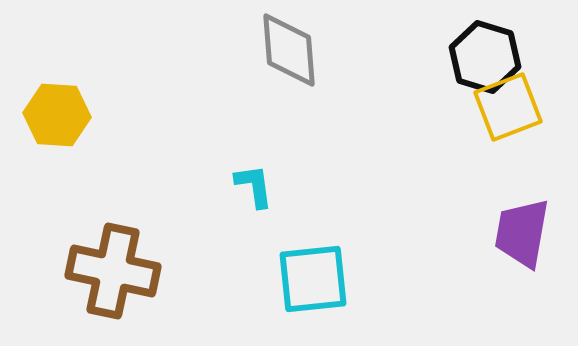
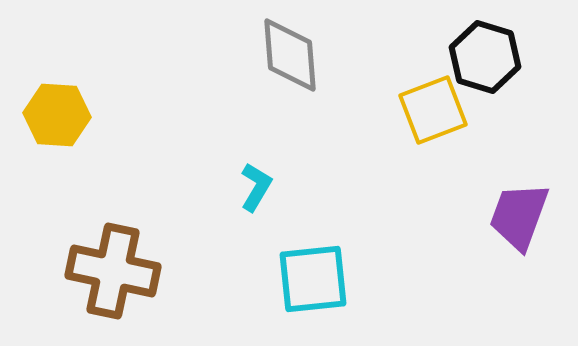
gray diamond: moved 1 px right, 5 px down
yellow square: moved 75 px left, 3 px down
cyan L-shape: moved 2 px right, 1 px down; rotated 39 degrees clockwise
purple trapezoid: moved 3 px left, 17 px up; rotated 10 degrees clockwise
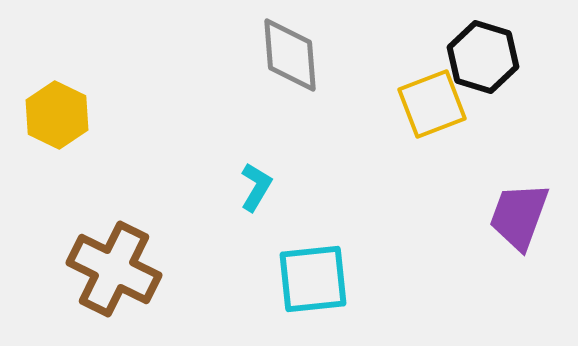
black hexagon: moved 2 px left
yellow square: moved 1 px left, 6 px up
yellow hexagon: rotated 22 degrees clockwise
brown cross: moved 1 px right, 2 px up; rotated 14 degrees clockwise
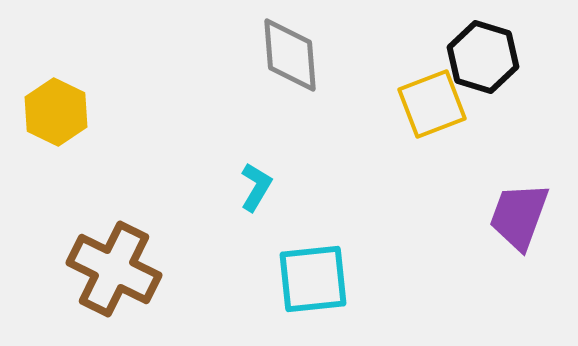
yellow hexagon: moved 1 px left, 3 px up
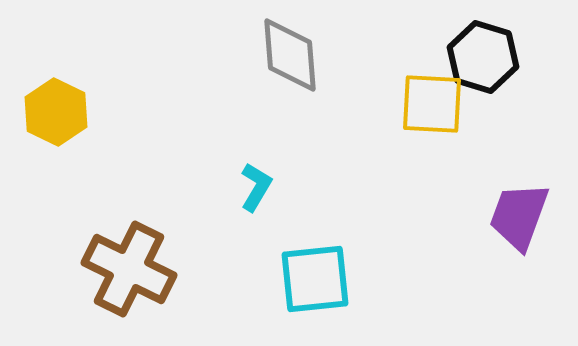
yellow square: rotated 24 degrees clockwise
brown cross: moved 15 px right
cyan square: moved 2 px right
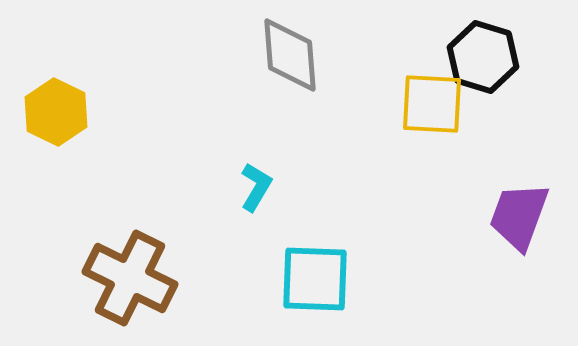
brown cross: moved 1 px right, 9 px down
cyan square: rotated 8 degrees clockwise
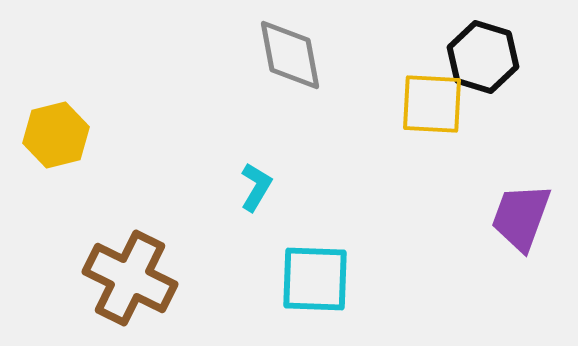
gray diamond: rotated 6 degrees counterclockwise
yellow hexagon: moved 23 px down; rotated 20 degrees clockwise
purple trapezoid: moved 2 px right, 1 px down
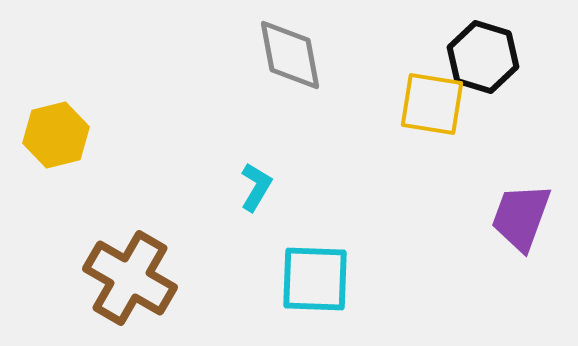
yellow square: rotated 6 degrees clockwise
brown cross: rotated 4 degrees clockwise
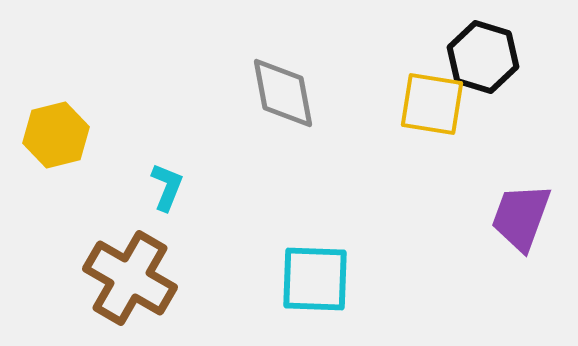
gray diamond: moved 7 px left, 38 px down
cyan L-shape: moved 89 px left; rotated 9 degrees counterclockwise
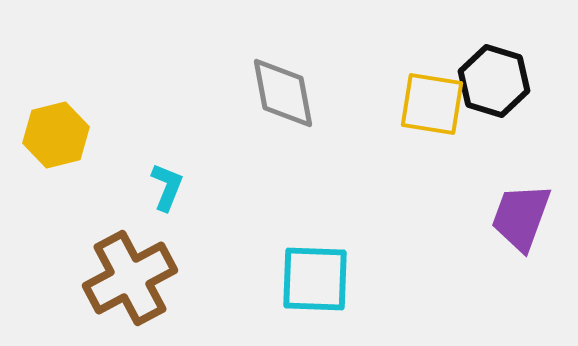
black hexagon: moved 11 px right, 24 px down
brown cross: rotated 32 degrees clockwise
